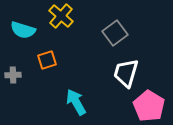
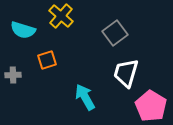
cyan arrow: moved 9 px right, 5 px up
pink pentagon: moved 2 px right
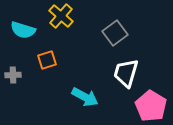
cyan arrow: rotated 148 degrees clockwise
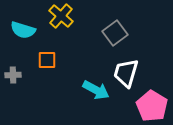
orange square: rotated 18 degrees clockwise
cyan arrow: moved 11 px right, 7 px up
pink pentagon: moved 1 px right
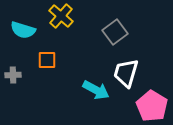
gray square: moved 1 px up
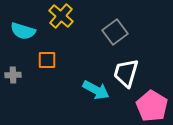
cyan semicircle: moved 1 px down
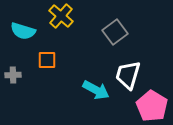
white trapezoid: moved 2 px right, 2 px down
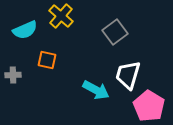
cyan semicircle: moved 2 px right, 1 px up; rotated 40 degrees counterclockwise
orange square: rotated 12 degrees clockwise
pink pentagon: moved 3 px left
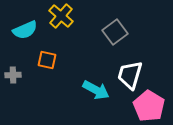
white trapezoid: moved 2 px right
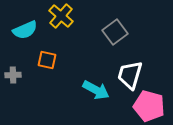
pink pentagon: rotated 16 degrees counterclockwise
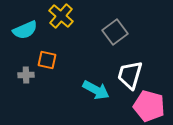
gray cross: moved 13 px right
